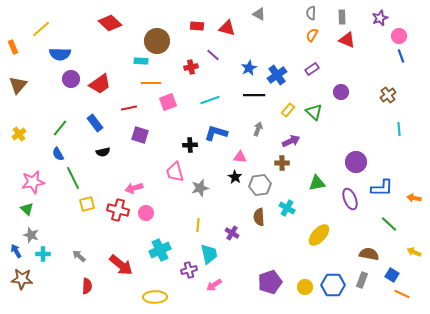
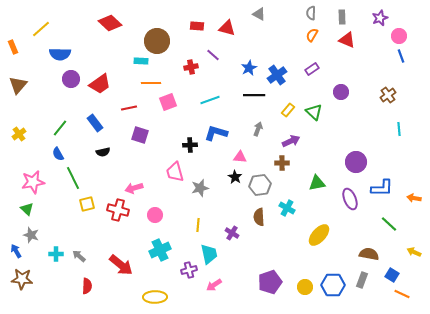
pink circle at (146, 213): moved 9 px right, 2 px down
cyan cross at (43, 254): moved 13 px right
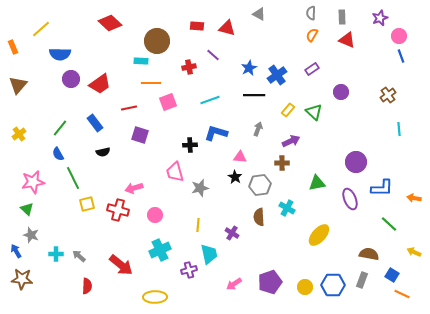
red cross at (191, 67): moved 2 px left
pink arrow at (214, 285): moved 20 px right, 1 px up
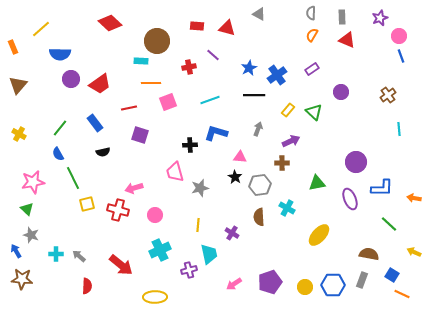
yellow cross at (19, 134): rotated 24 degrees counterclockwise
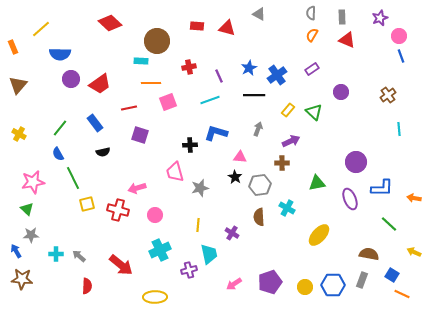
purple line at (213, 55): moved 6 px right, 21 px down; rotated 24 degrees clockwise
pink arrow at (134, 188): moved 3 px right
gray star at (31, 235): rotated 21 degrees counterclockwise
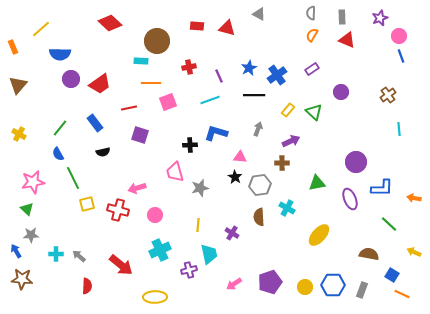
gray rectangle at (362, 280): moved 10 px down
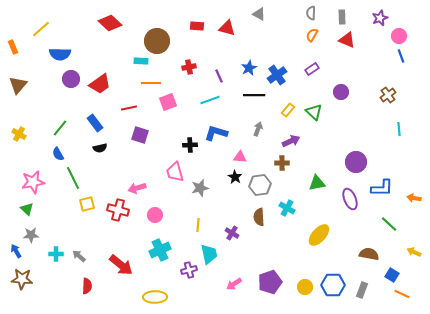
black semicircle at (103, 152): moved 3 px left, 4 px up
